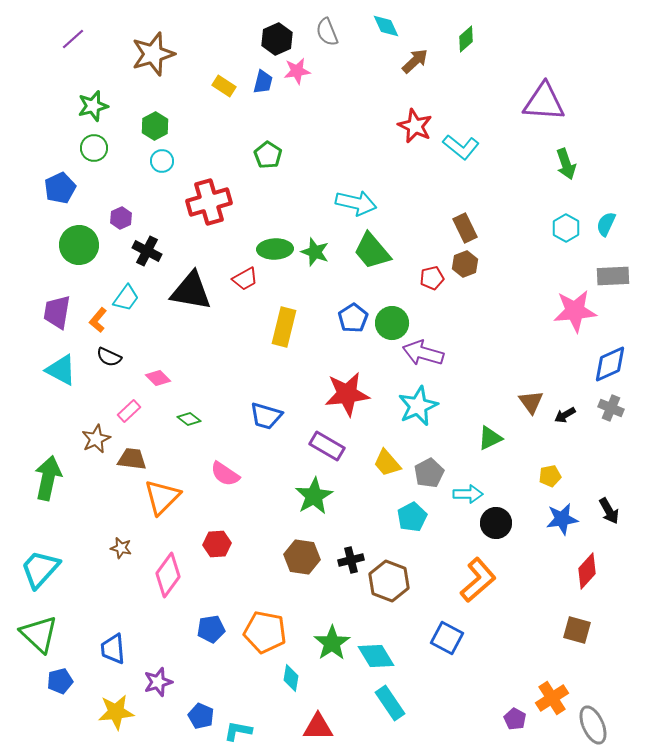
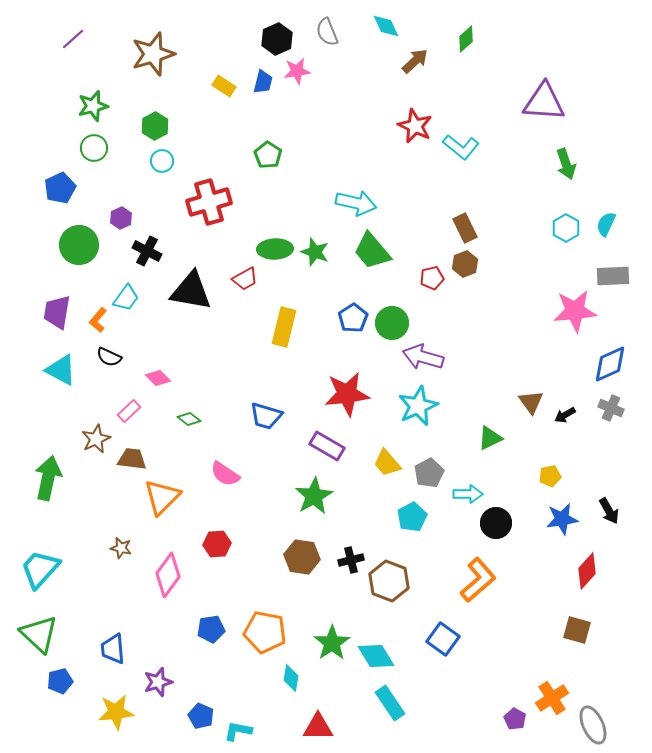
purple arrow at (423, 353): moved 4 px down
blue square at (447, 638): moved 4 px left, 1 px down; rotated 8 degrees clockwise
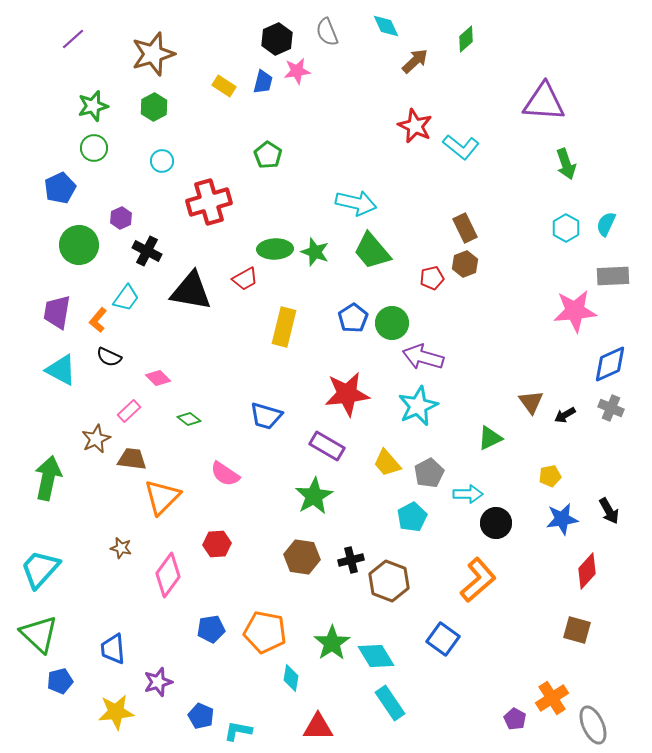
green hexagon at (155, 126): moved 1 px left, 19 px up
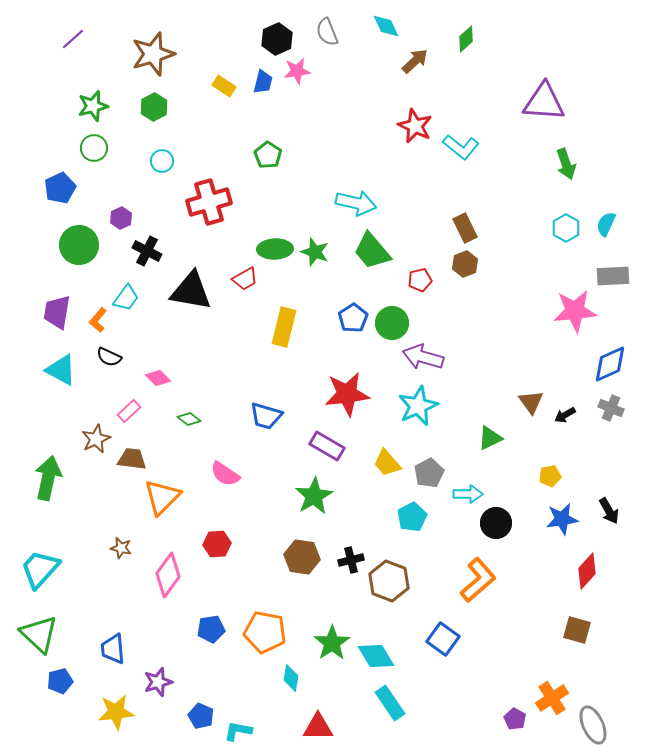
red pentagon at (432, 278): moved 12 px left, 2 px down
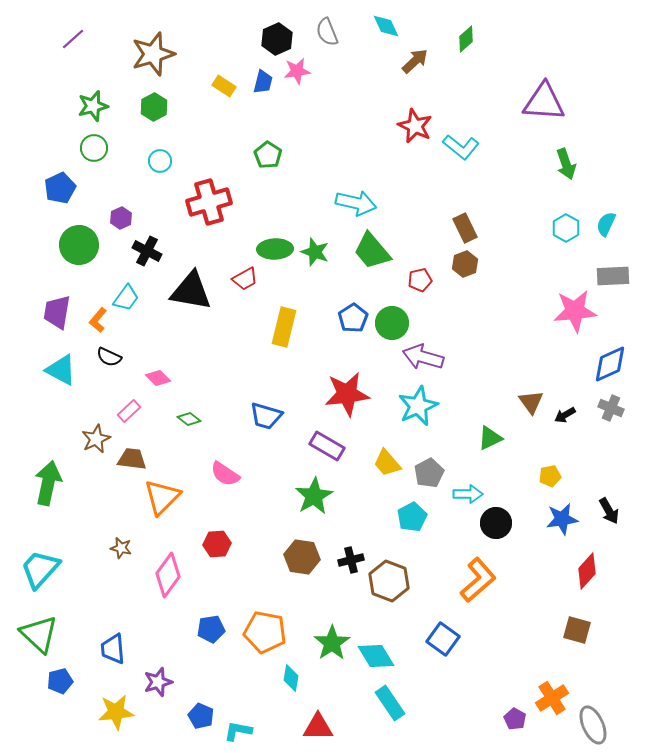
cyan circle at (162, 161): moved 2 px left
green arrow at (48, 478): moved 5 px down
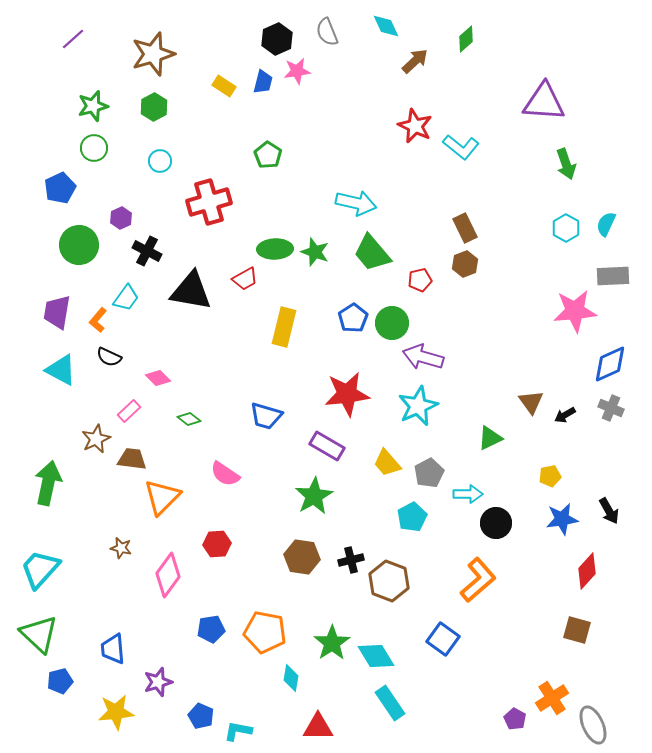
green trapezoid at (372, 251): moved 2 px down
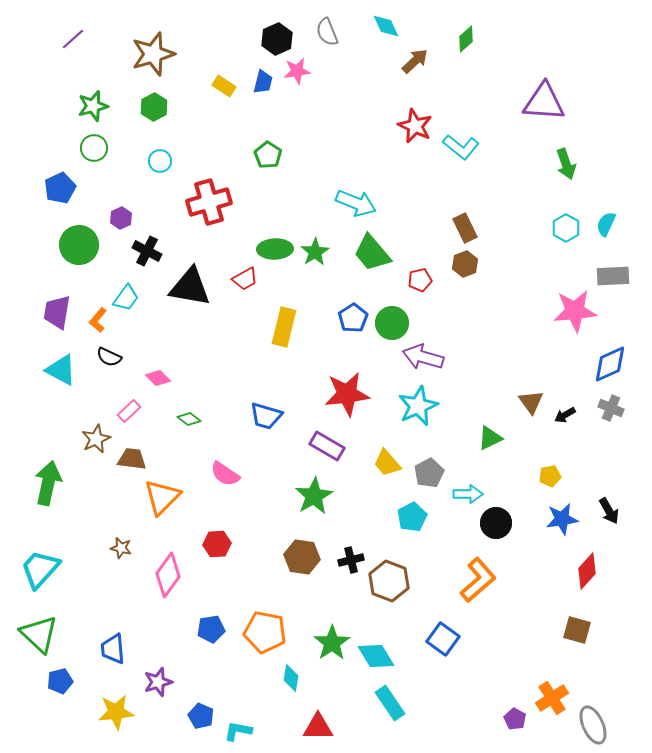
cyan arrow at (356, 203): rotated 9 degrees clockwise
green star at (315, 252): rotated 20 degrees clockwise
black triangle at (191, 291): moved 1 px left, 4 px up
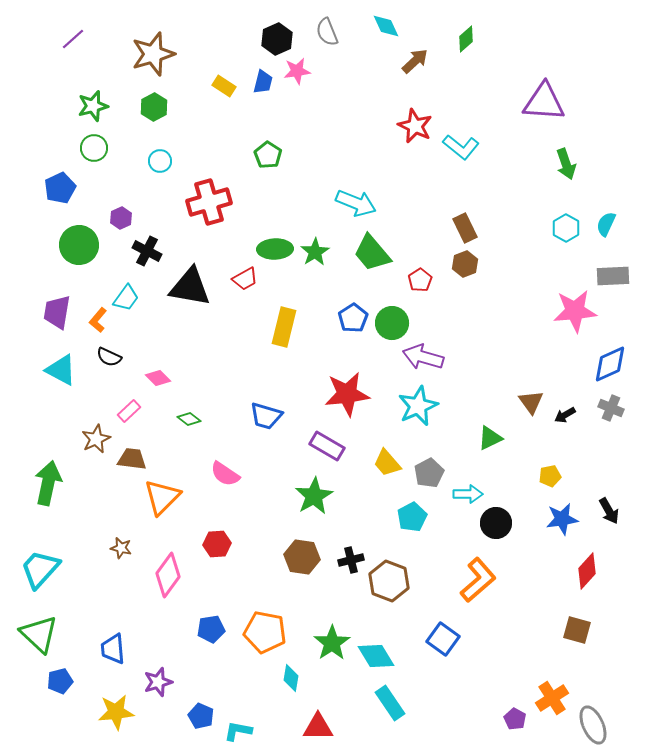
red pentagon at (420, 280): rotated 20 degrees counterclockwise
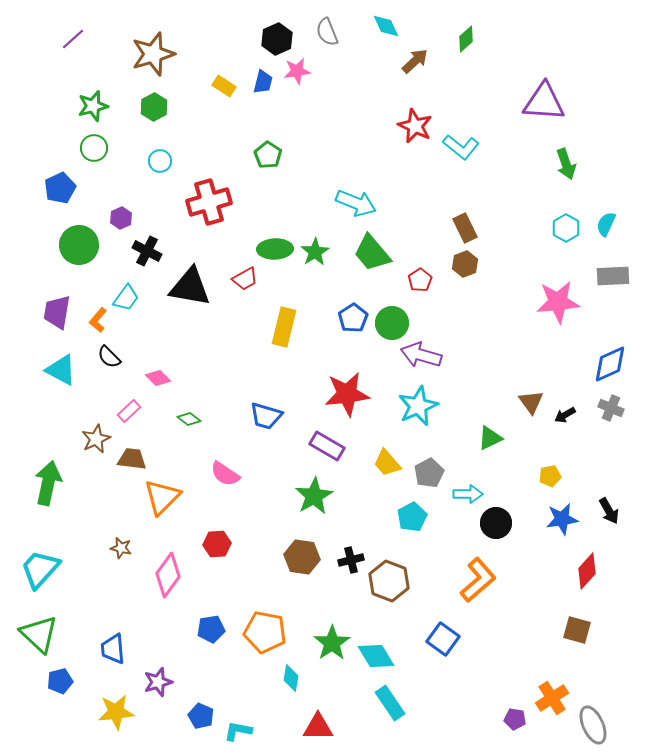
pink star at (575, 311): moved 17 px left, 9 px up
black semicircle at (109, 357): rotated 20 degrees clockwise
purple arrow at (423, 357): moved 2 px left, 2 px up
purple pentagon at (515, 719): rotated 20 degrees counterclockwise
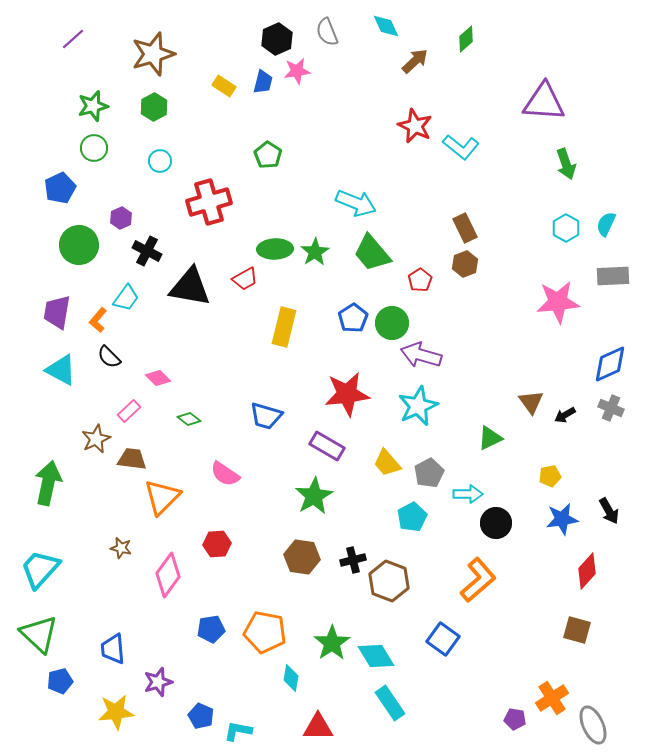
black cross at (351, 560): moved 2 px right
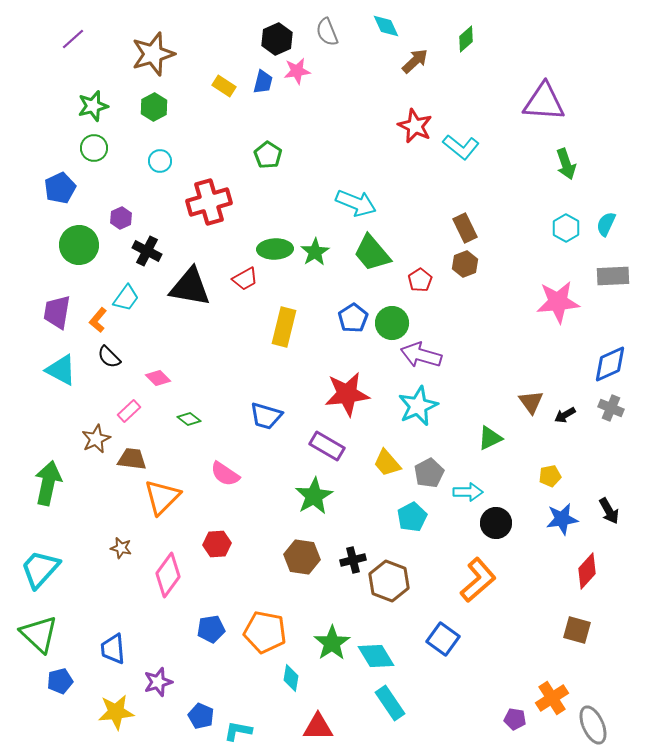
cyan arrow at (468, 494): moved 2 px up
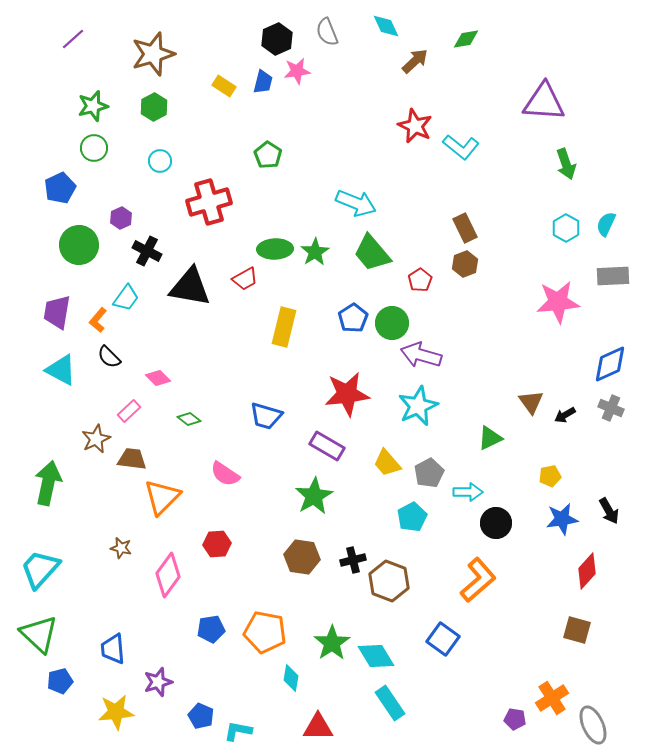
green diamond at (466, 39): rotated 32 degrees clockwise
